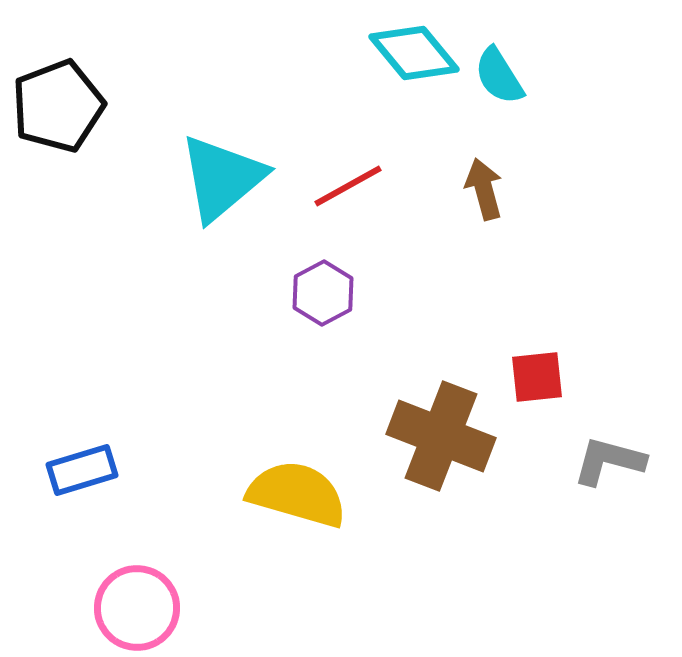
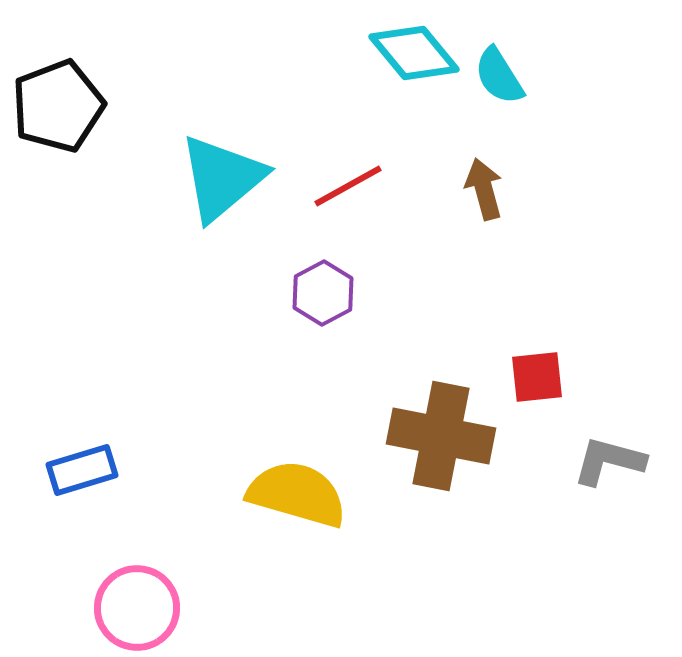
brown cross: rotated 10 degrees counterclockwise
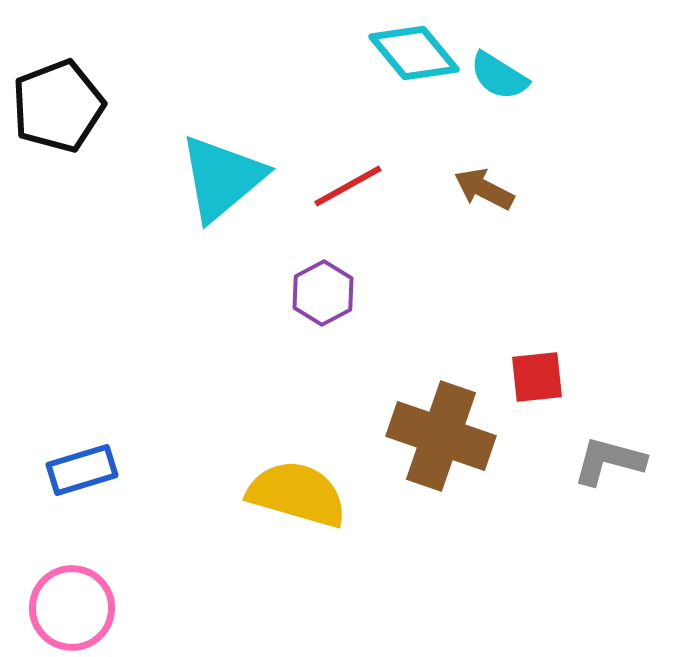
cyan semicircle: rotated 26 degrees counterclockwise
brown arrow: rotated 48 degrees counterclockwise
brown cross: rotated 8 degrees clockwise
pink circle: moved 65 px left
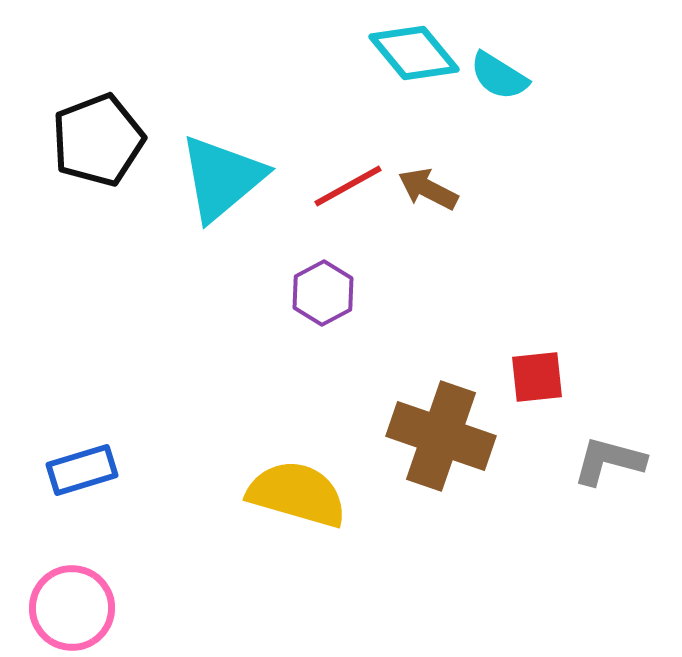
black pentagon: moved 40 px right, 34 px down
brown arrow: moved 56 px left
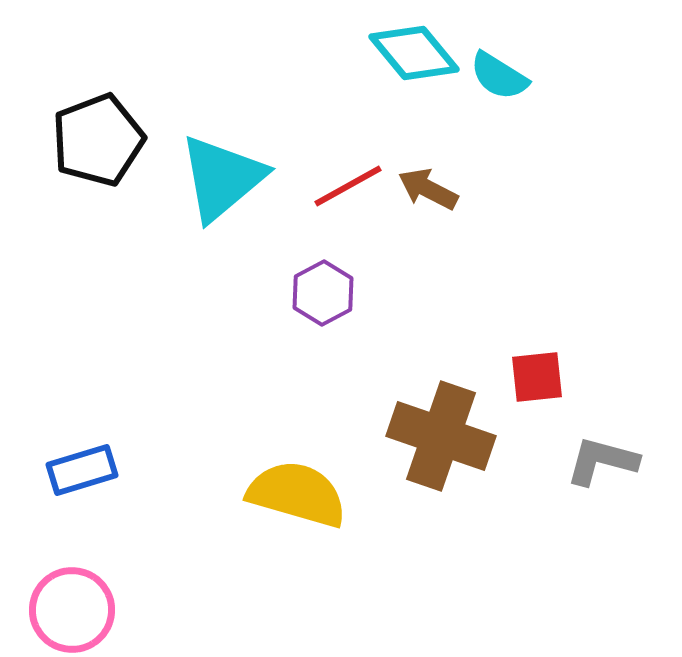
gray L-shape: moved 7 px left
pink circle: moved 2 px down
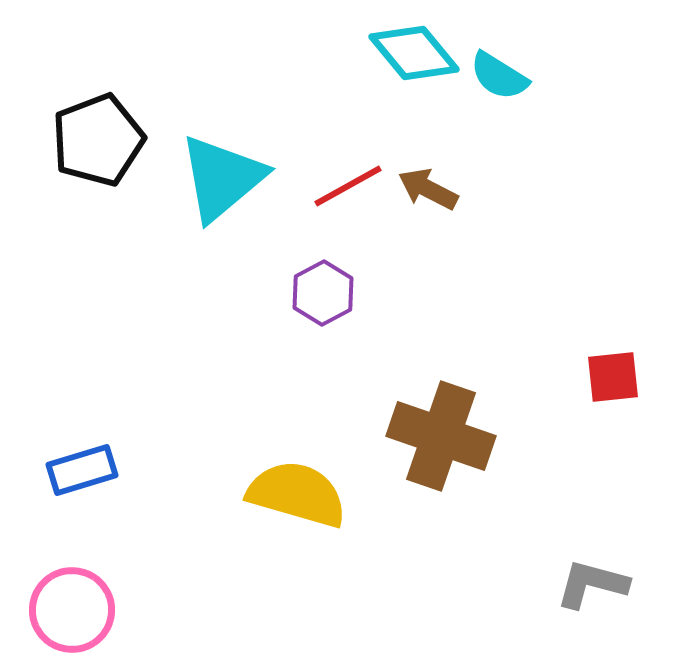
red square: moved 76 px right
gray L-shape: moved 10 px left, 123 px down
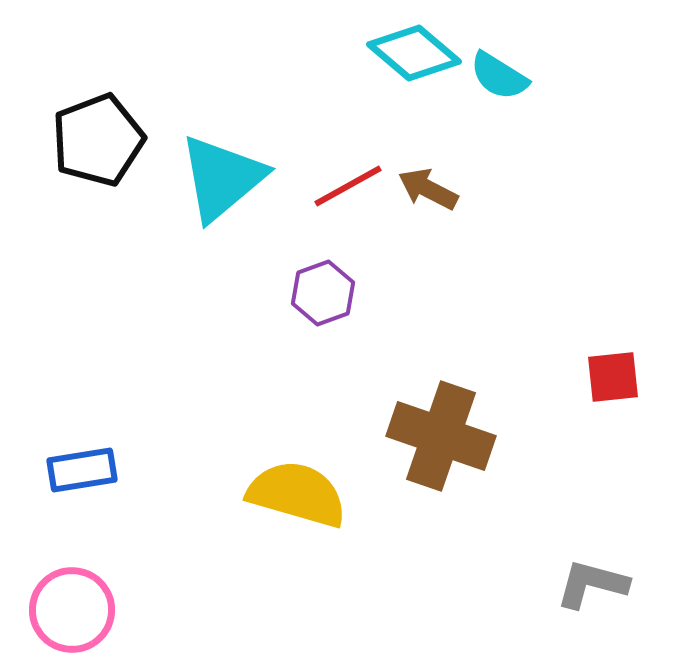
cyan diamond: rotated 10 degrees counterclockwise
purple hexagon: rotated 8 degrees clockwise
blue rectangle: rotated 8 degrees clockwise
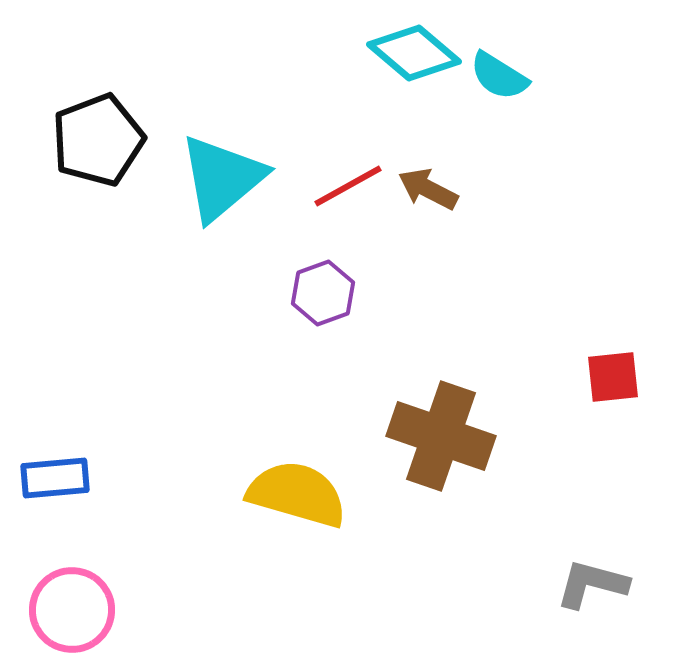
blue rectangle: moved 27 px left, 8 px down; rotated 4 degrees clockwise
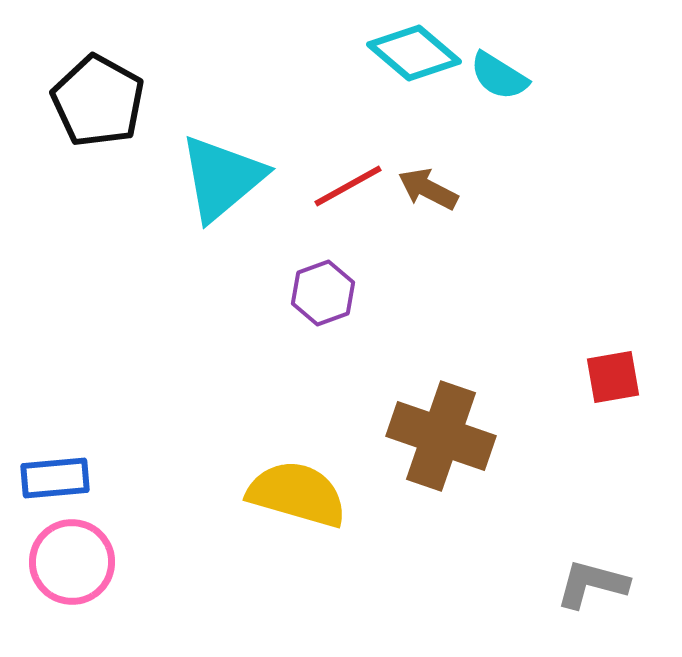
black pentagon: moved 39 px up; rotated 22 degrees counterclockwise
red square: rotated 4 degrees counterclockwise
pink circle: moved 48 px up
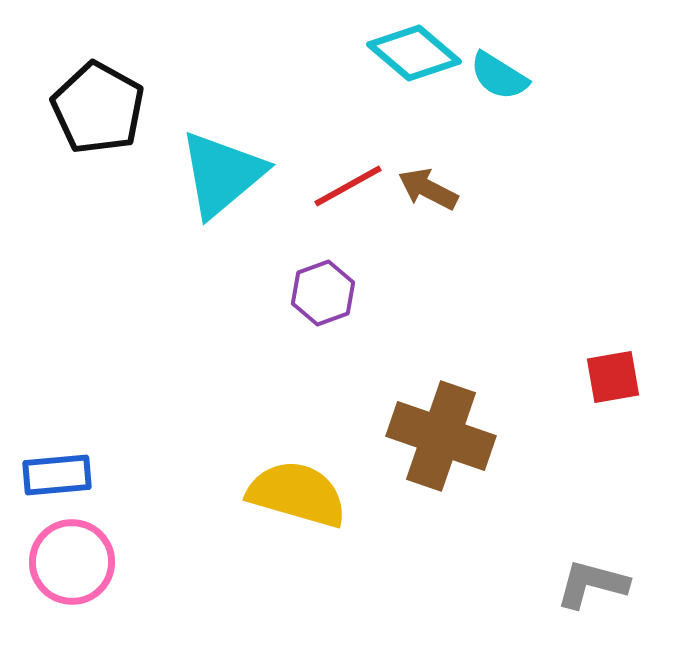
black pentagon: moved 7 px down
cyan triangle: moved 4 px up
blue rectangle: moved 2 px right, 3 px up
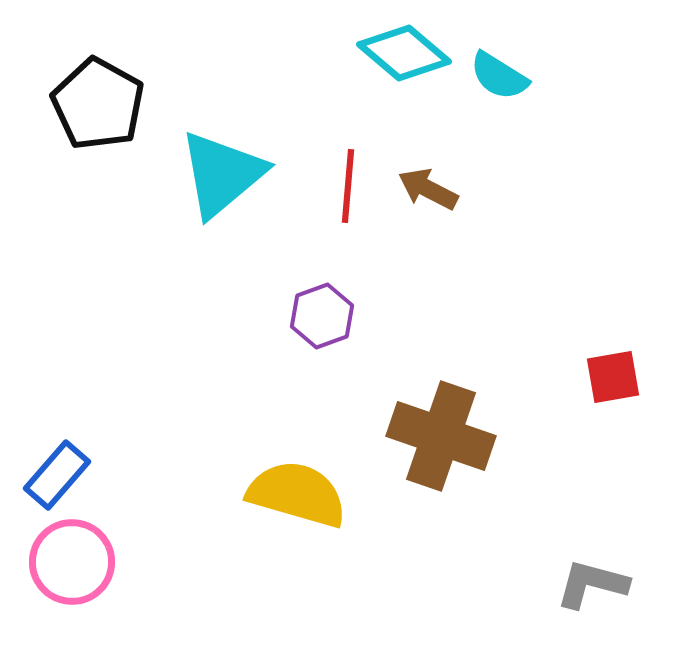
cyan diamond: moved 10 px left
black pentagon: moved 4 px up
red line: rotated 56 degrees counterclockwise
purple hexagon: moved 1 px left, 23 px down
blue rectangle: rotated 44 degrees counterclockwise
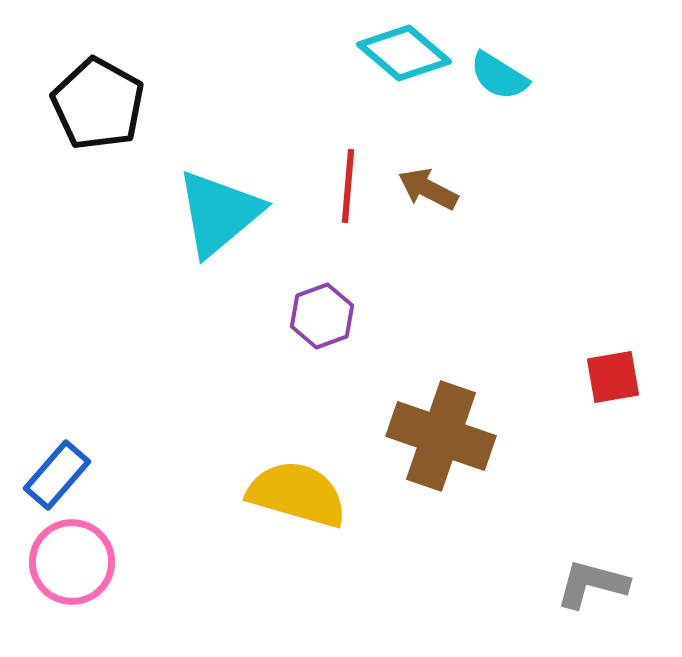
cyan triangle: moved 3 px left, 39 px down
